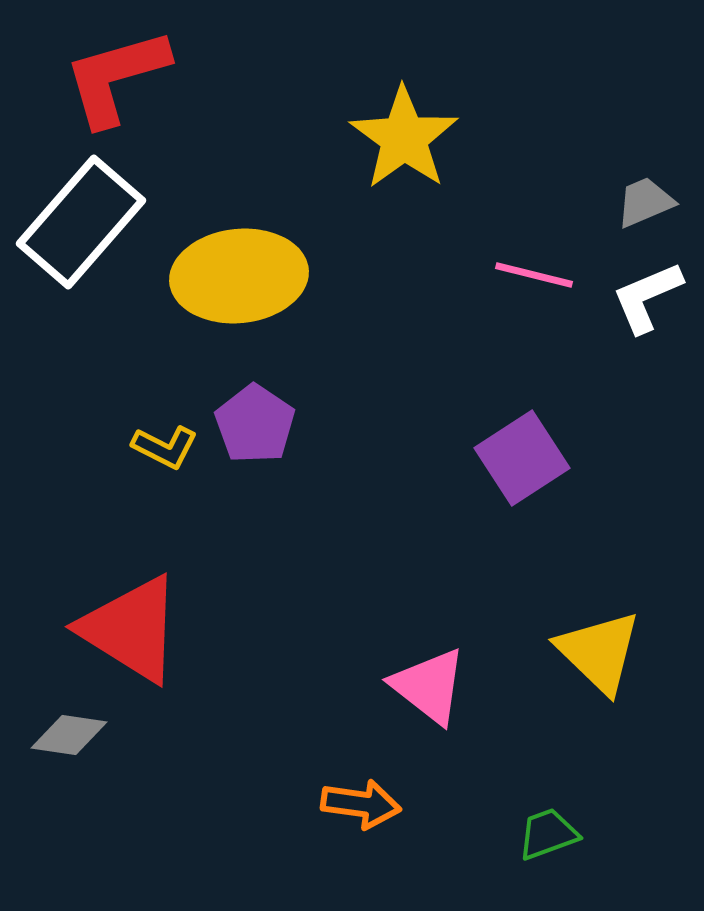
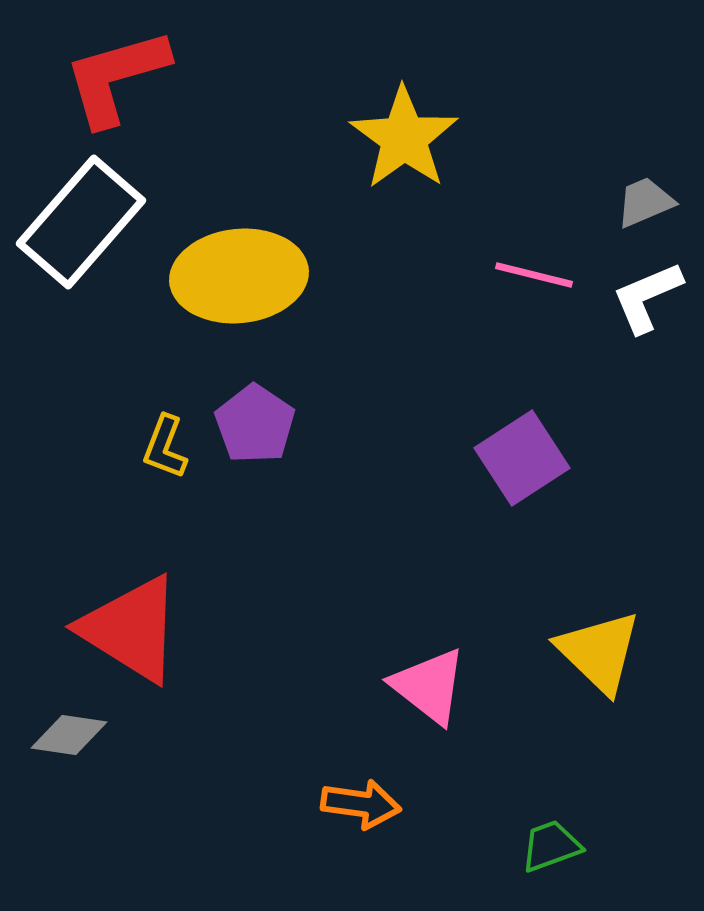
yellow L-shape: rotated 84 degrees clockwise
green trapezoid: moved 3 px right, 12 px down
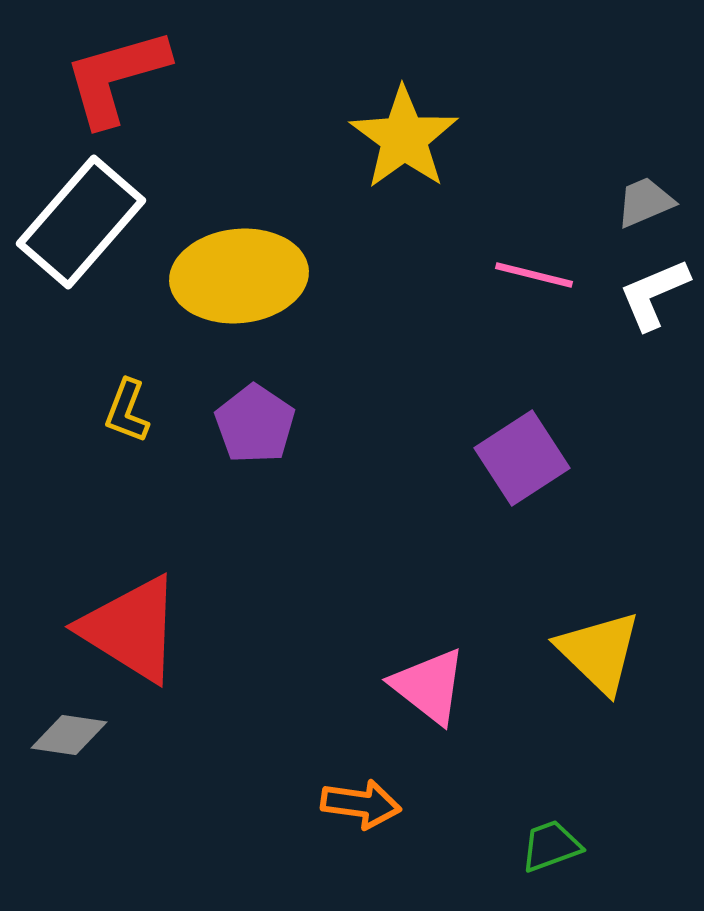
white L-shape: moved 7 px right, 3 px up
yellow L-shape: moved 38 px left, 36 px up
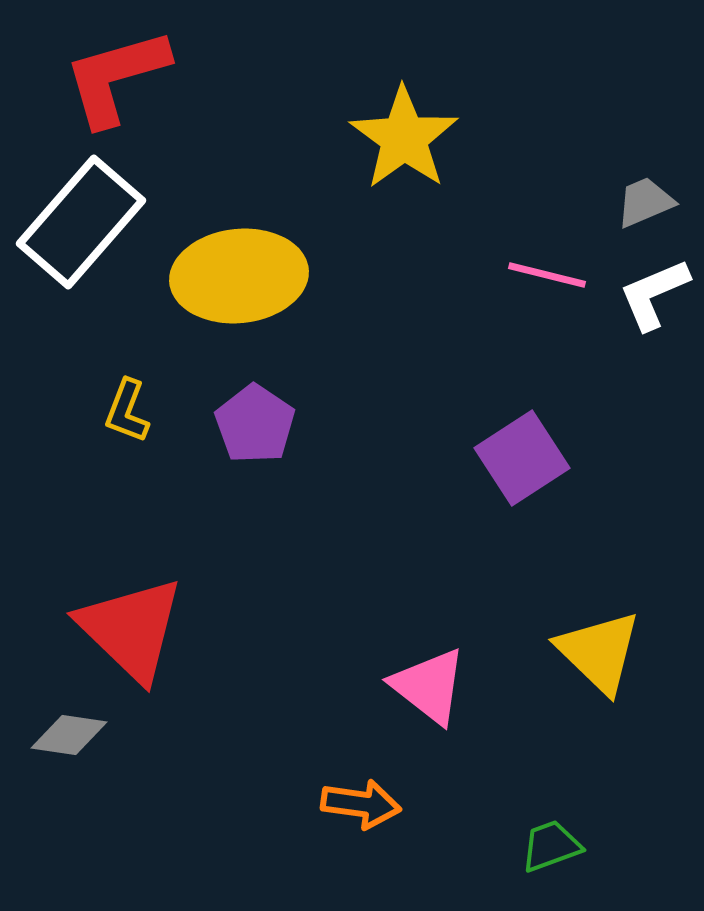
pink line: moved 13 px right
red triangle: rotated 12 degrees clockwise
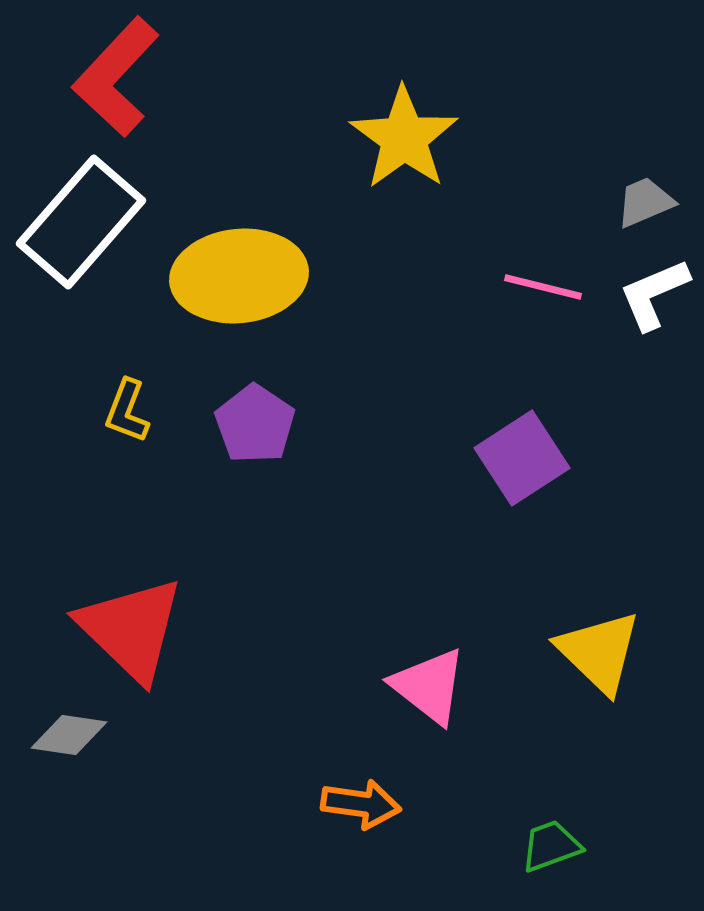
red L-shape: rotated 31 degrees counterclockwise
pink line: moved 4 px left, 12 px down
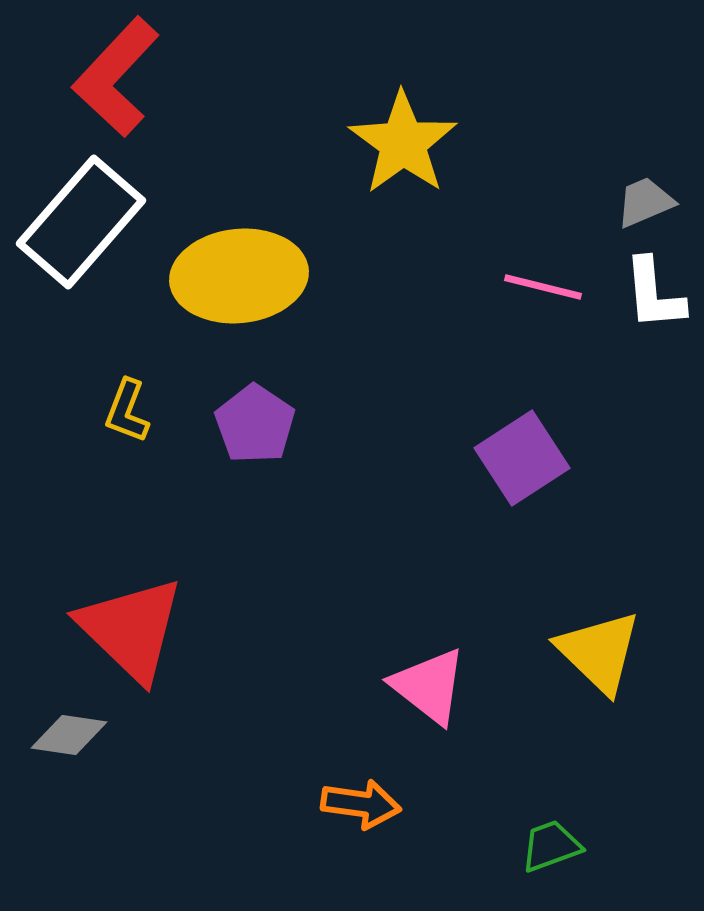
yellow star: moved 1 px left, 5 px down
white L-shape: rotated 72 degrees counterclockwise
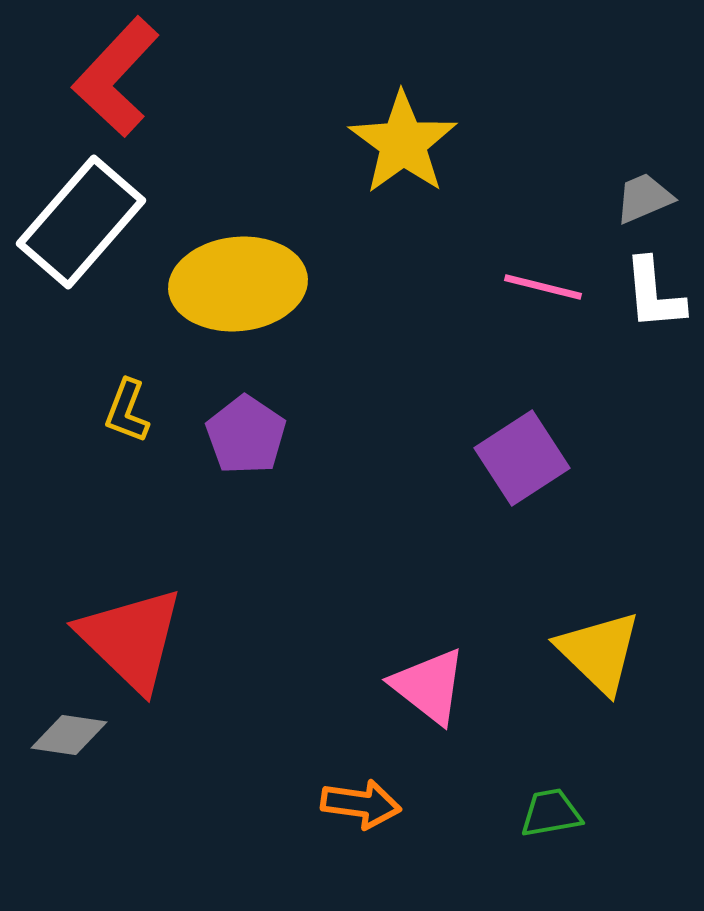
gray trapezoid: moved 1 px left, 4 px up
yellow ellipse: moved 1 px left, 8 px down
purple pentagon: moved 9 px left, 11 px down
red triangle: moved 10 px down
green trapezoid: moved 33 px up; rotated 10 degrees clockwise
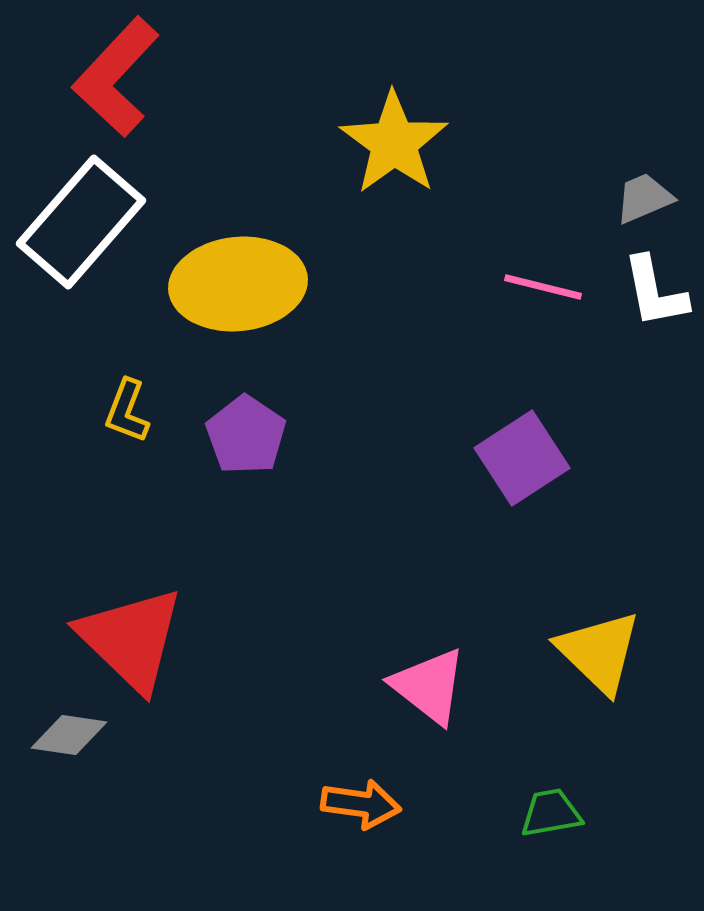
yellow star: moved 9 px left
white L-shape: moved 1 px right, 2 px up; rotated 6 degrees counterclockwise
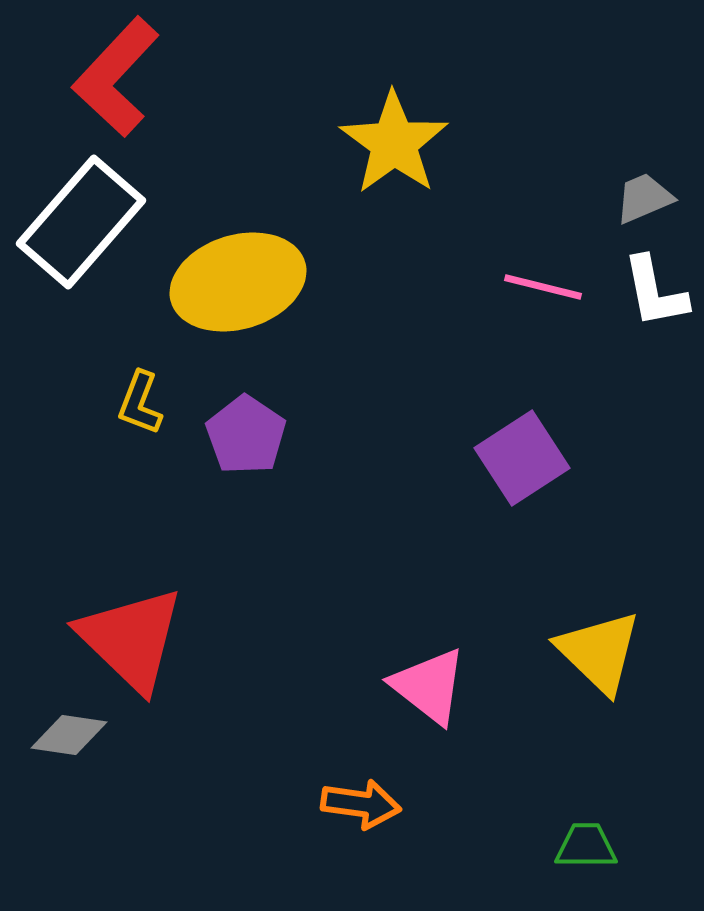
yellow ellipse: moved 2 px up; rotated 11 degrees counterclockwise
yellow L-shape: moved 13 px right, 8 px up
green trapezoid: moved 35 px right, 33 px down; rotated 10 degrees clockwise
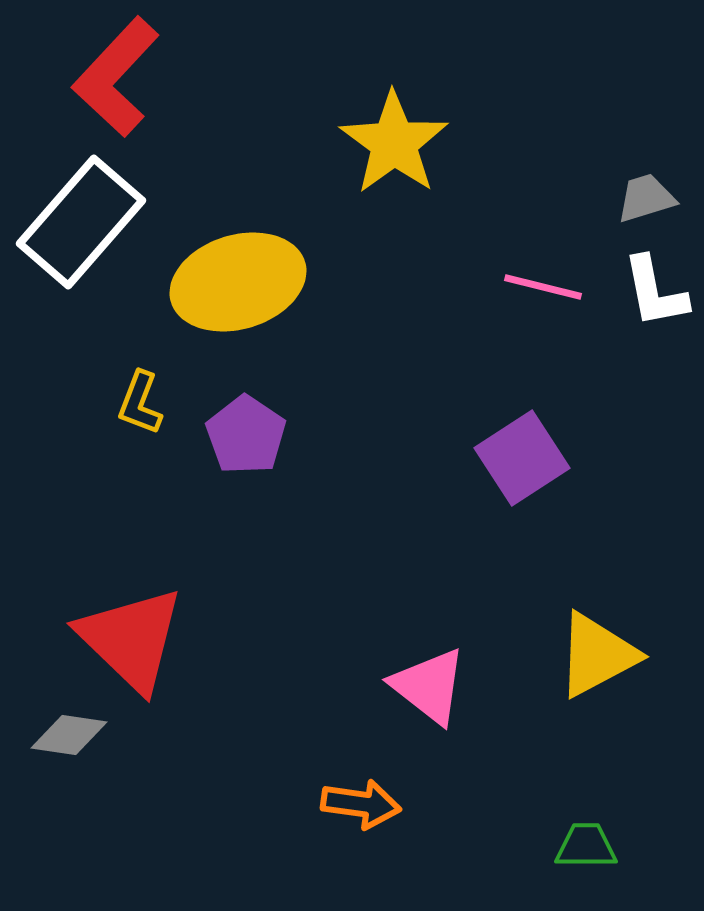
gray trapezoid: moved 2 px right; rotated 6 degrees clockwise
yellow triangle: moved 2 px left, 3 px down; rotated 48 degrees clockwise
